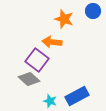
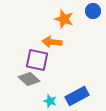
purple square: rotated 25 degrees counterclockwise
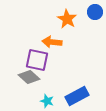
blue circle: moved 2 px right, 1 px down
orange star: moved 3 px right; rotated 12 degrees clockwise
gray diamond: moved 2 px up
cyan star: moved 3 px left
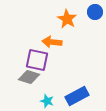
gray diamond: rotated 25 degrees counterclockwise
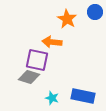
blue rectangle: moved 6 px right; rotated 40 degrees clockwise
cyan star: moved 5 px right, 3 px up
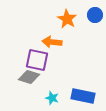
blue circle: moved 3 px down
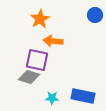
orange star: moved 27 px left; rotated 12 degrees clockwise
orange arrow: moved 1 px right, 1 px up
cyan star: rotated 16 degrees counterclockwise
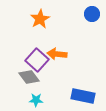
blue circle: moved 3 px left, 1 px up
orange arrow: moved 4 px right, 13 px down
purple square: rotated 30 degrees clockwise
gray diamond: rotated 35 degrees clockwise
cyan star: moved 16 px left, 2 px down
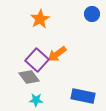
orange arrow: rotated 42 degrees counterclockwise
